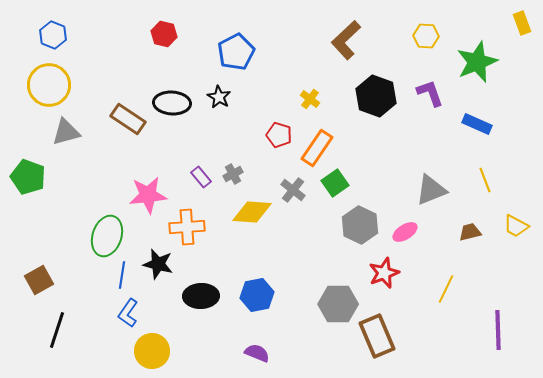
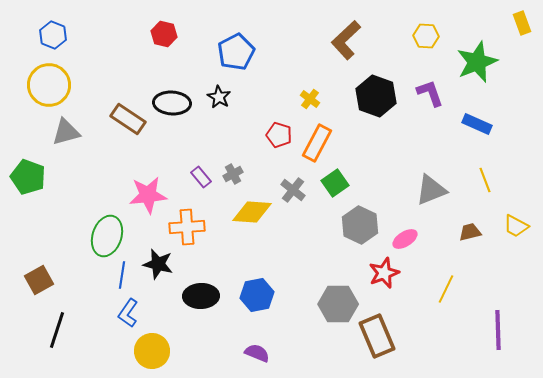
orange rectangle at (317, 148): moved 5 px up; rotated 6 degrees counterclockwise
pink ellipse at (405, 232): moved 7 px down
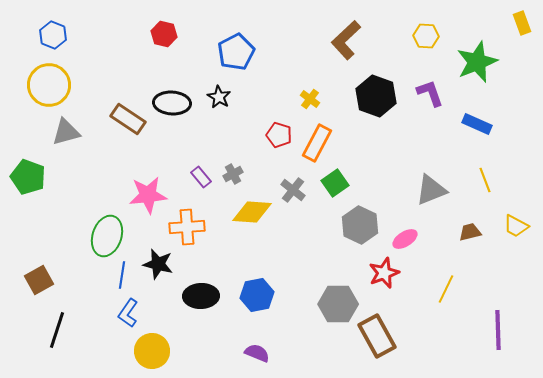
brown rectangle at (377, 336): rotated 6 degrees counterclockwise
